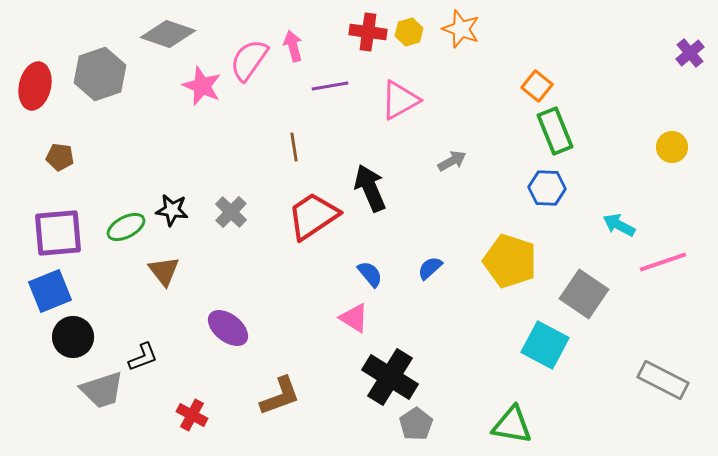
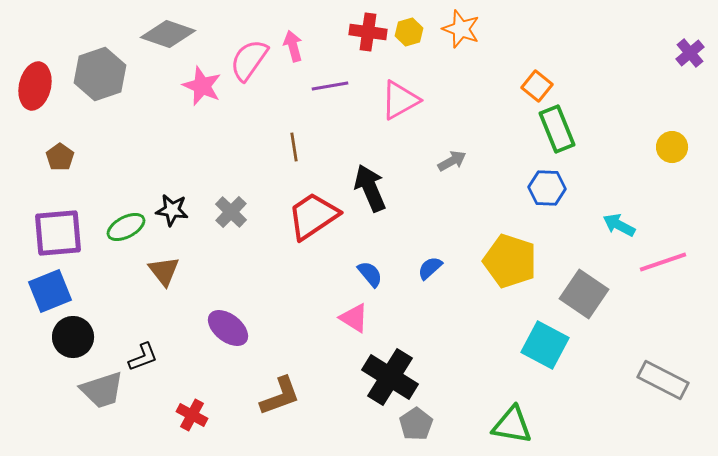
green rectangle at (555, 131): moved 2 px right, 2 px up
brown pentagon at (60, 157): rotated 28 degrees clockwise
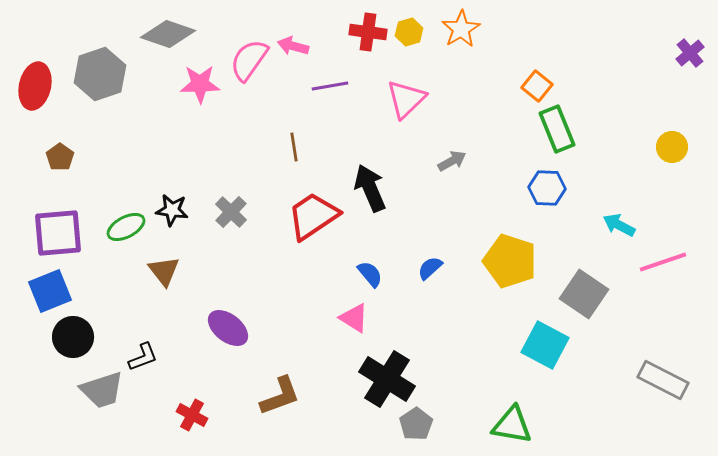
orange star at (461, 29): rotated 21 degrees clockwise
pink arrow at (293, 46): rotated 60 degrees counterclockwise
pink star at (202, 86): moved 2 px left, 2 px up; rotated 24 degrees counterclockwise
pink triangle at (400, 100): moved 6 px right, 1 px up; rotated 15 degrees counterclockwise
black cross at (390, 377): moved 3 px left, 2 px down
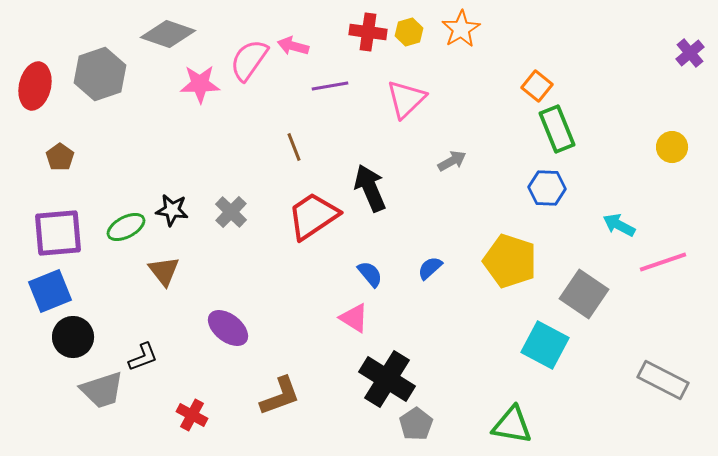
brown line at (294, 147): rotated 12 degrees counterclockwise
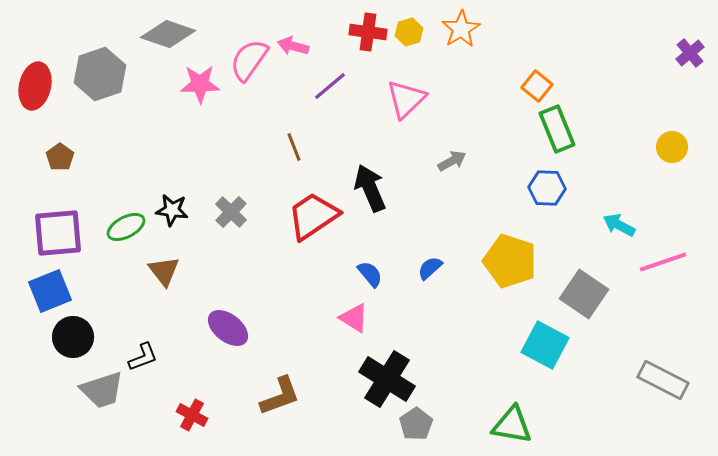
purple line at (330, 86): rotated 30 degrees counterclockwise
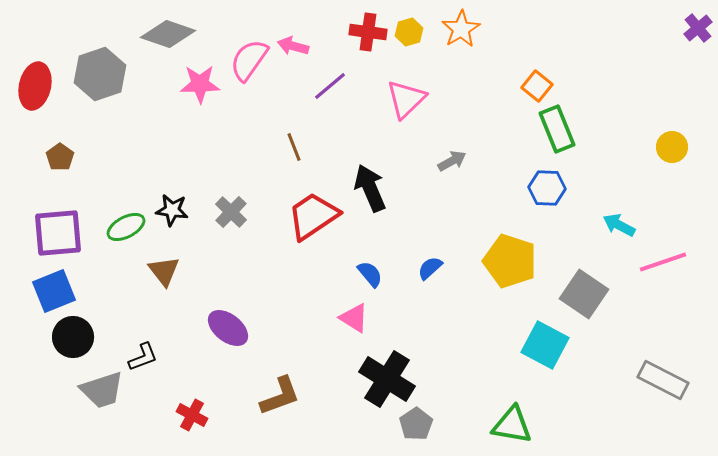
purple cross at (690, 53): moved 8 px right, 25 px up
blue square at (50, 291): moved 4 px right
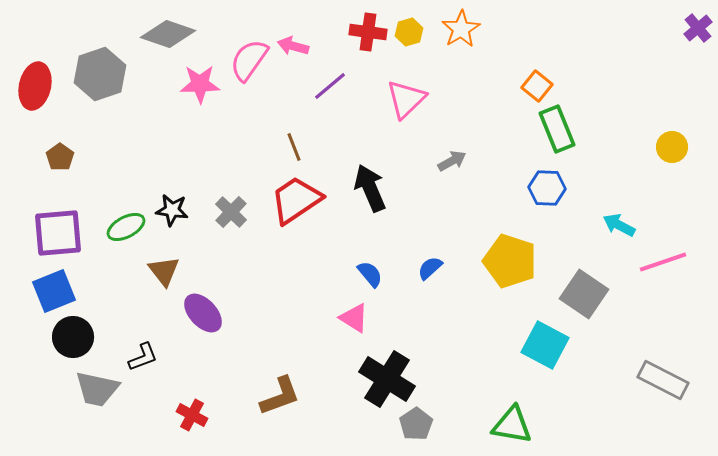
red trapezoid at (313, 216): moved 17 px left, 16 px up
purple ellipse at (228, 328): moved 25 px left, 15 px up; rotated 9 degrees clockwise
gray trapezoid at (102, 390): moved 5 px left, 1 px up; rotated 30 degrees clockwise
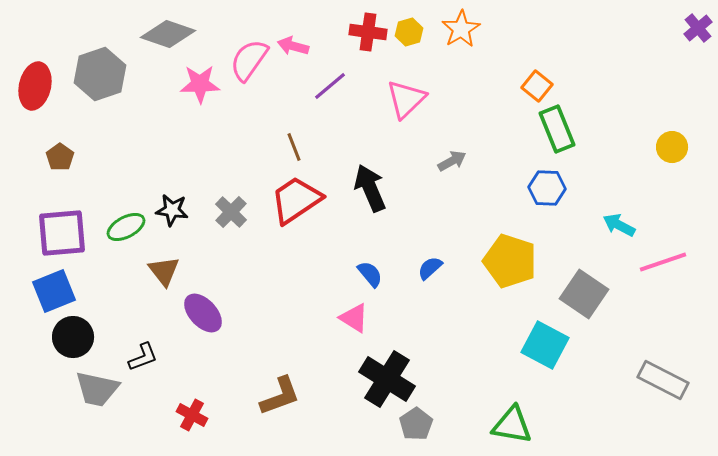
purple square at (58, 233): moved 4 px right
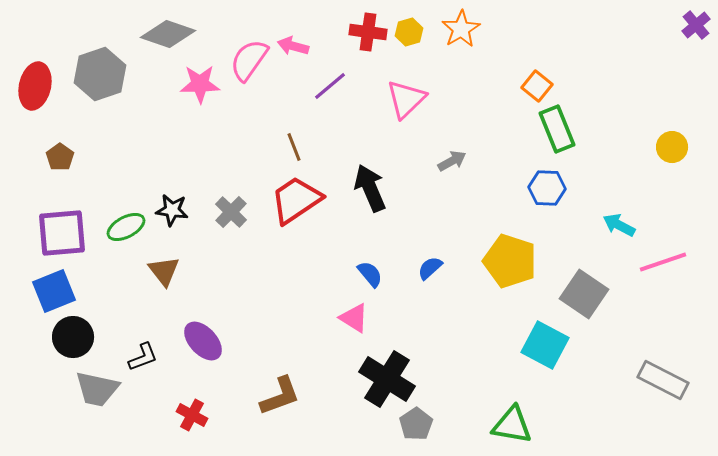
purple cross at (698, 28): moved 2 px left, 3 px up
purple ellipse at (203, 313): moved 28 px down
